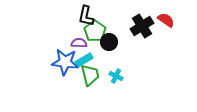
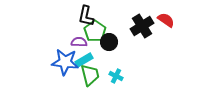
purple semicircle: moved 1 px up
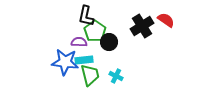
cyan rectangle: rotated 24 degrees clockwise
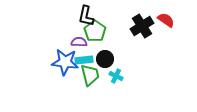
black circle: moved 4 px left, 17 px down
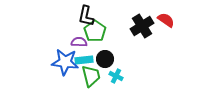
green trapezoid: moved 1 px right, 1 px down
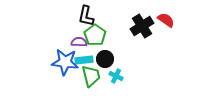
green pentagon: moved 4 px down
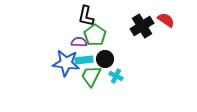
blue star: moved 1 px right, 1 px down
green trapezoid: rotated 140 degrees counterclockwise
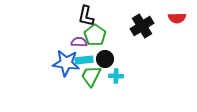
red semicircle: moved 11 px right, 2 px up; rotated 144 degrees clockwise
cyan cross: rotated 24 degrees counterclockwise
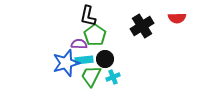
black L-shape: moved 2 px right
purple semicircle: moved 2 px down
blue star: rotated 24 degrees counterclockwise
cyan cross: moved 3 px left, 1 px down; rotated 24 degrees counterclockwise
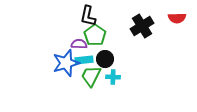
cyan cross: rotated 24 degrees clockwise
